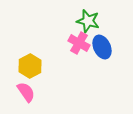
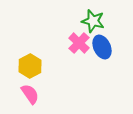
green star: moved 5 px right
pink cross: rotated 15 degrees clockwise
pink semicircle: moved 4 px right, 2 px down
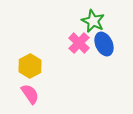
green star: rotated 10 degrees clockwise
blue ellipse: moved 2 px right, 3 px up
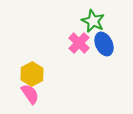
yellow hexagon: moved 2 px right, 8 px down
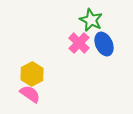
green star: moved 2 px left, 1 px up
pink semicircle: rotated 20 degrees counterclockwise
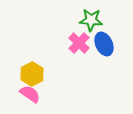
green star: rotated 20 degrees counterclockwise
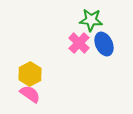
yellow hexagon: moved 2 px left
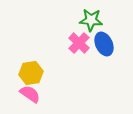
yellow hexagon: moved 1 px right, 1 px up; rotated 20 degrees clockwise
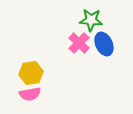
pink semicircle: rotated 135 degrees clockwise
